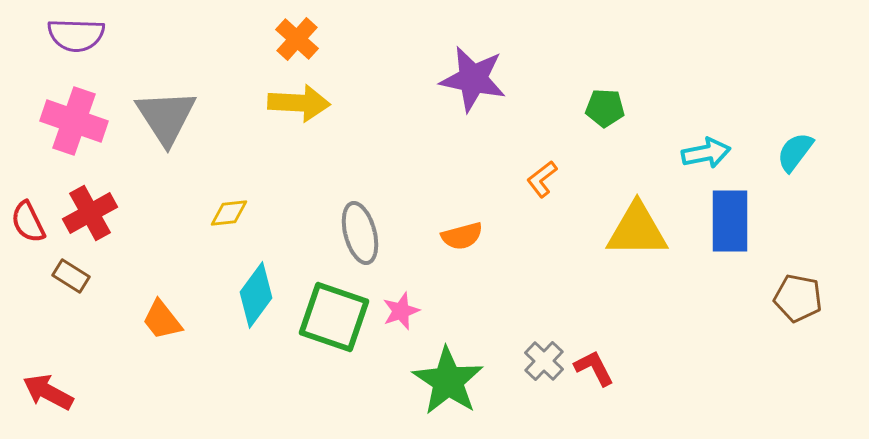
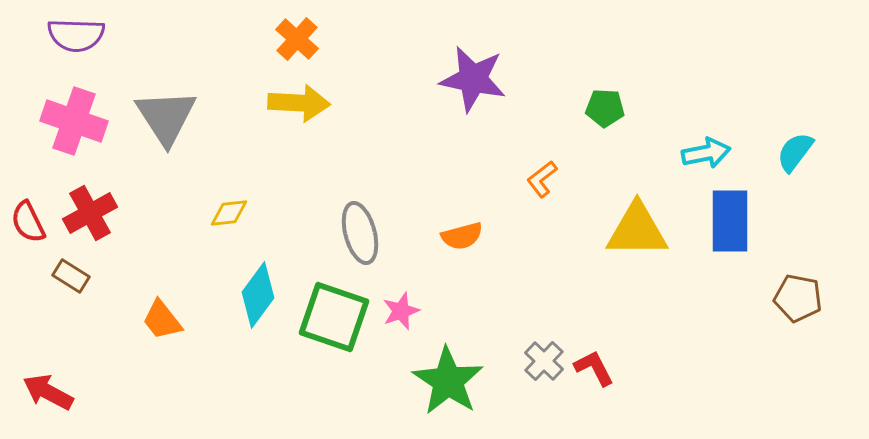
cyan diamond: moved 2 px right
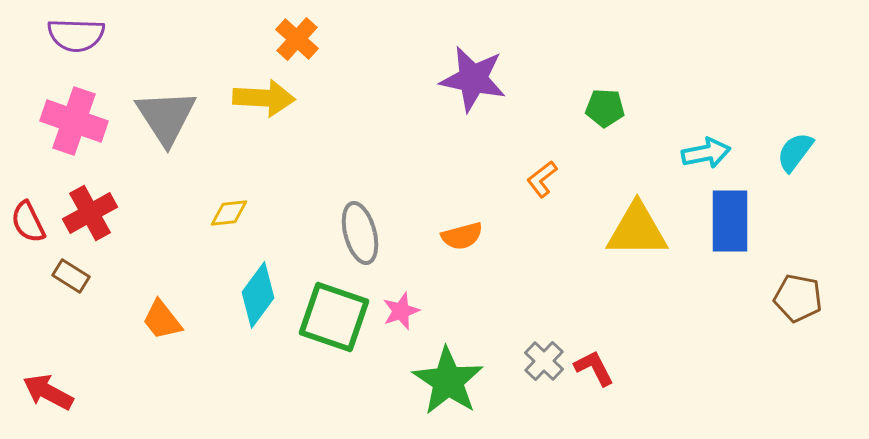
yellow arrow: moved 35 px left, 5 px up
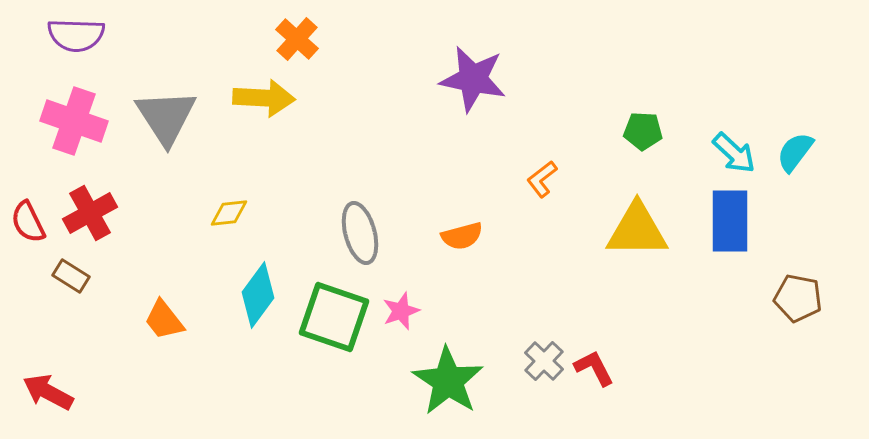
green pentagon: moved 38 px right, 23 px down
cyan arrow: moved 28 px right; rotated 54 degrees clockwise
orange trapezoid: moved 2 px right
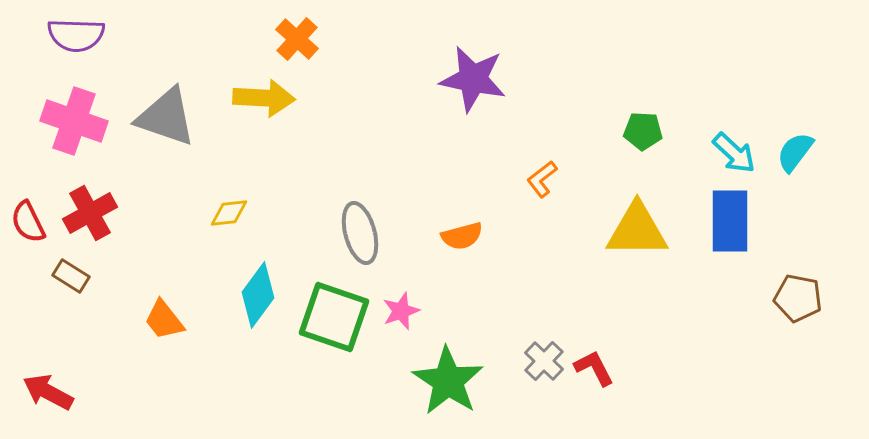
gray triangle: rotated 38 degrees counterclockwise
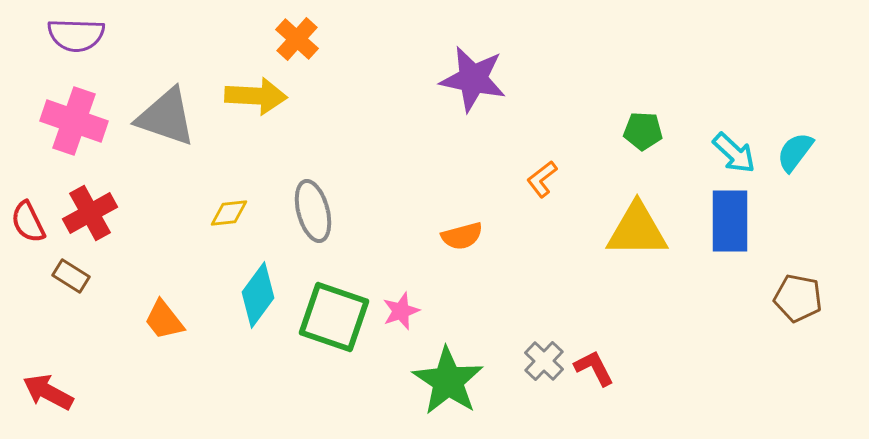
yellow arrow: moved 8 px left, 2 px up
gray ellipse: moved 47 px left, 22 px up
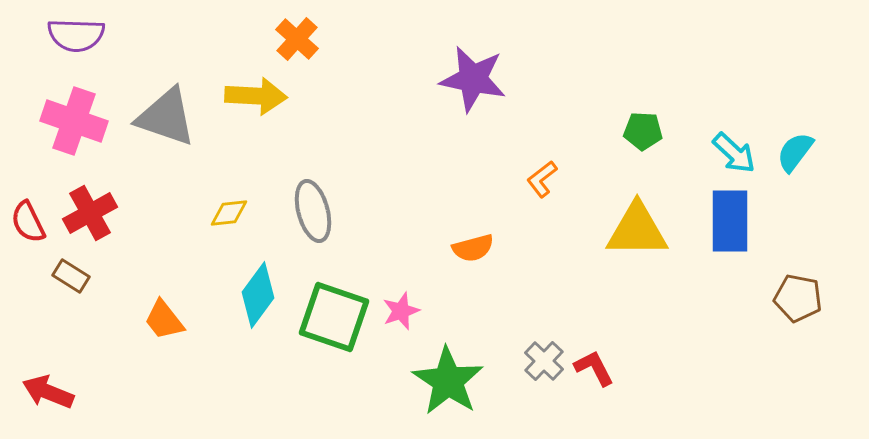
orange semicircle: moved 11 px right, 12 px down
red arrow: rotated 6 degrees counterclockwise
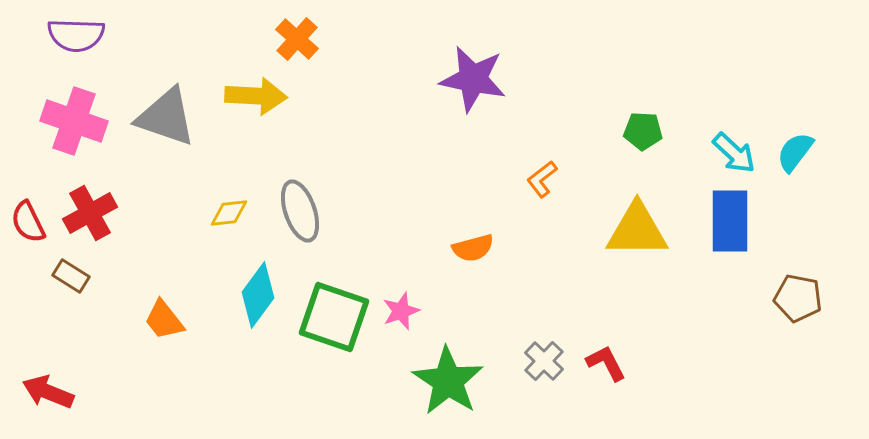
gray ellipse: moved 13 px left; rotated 4 degrees counterclockwise
red L-shape: moved 12 px right, 5 px up
